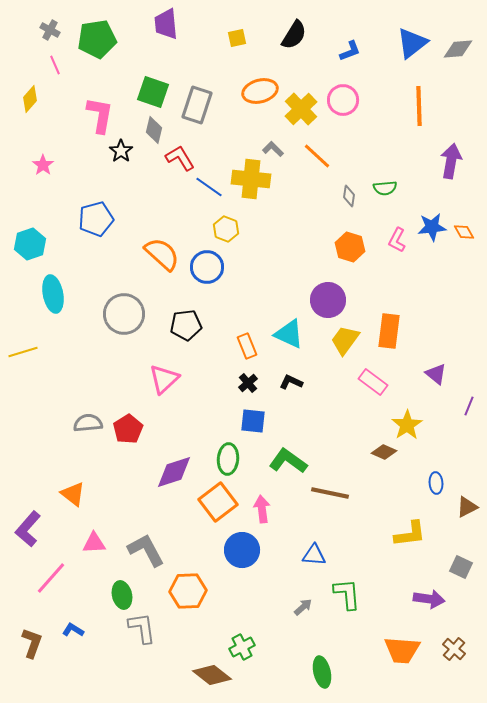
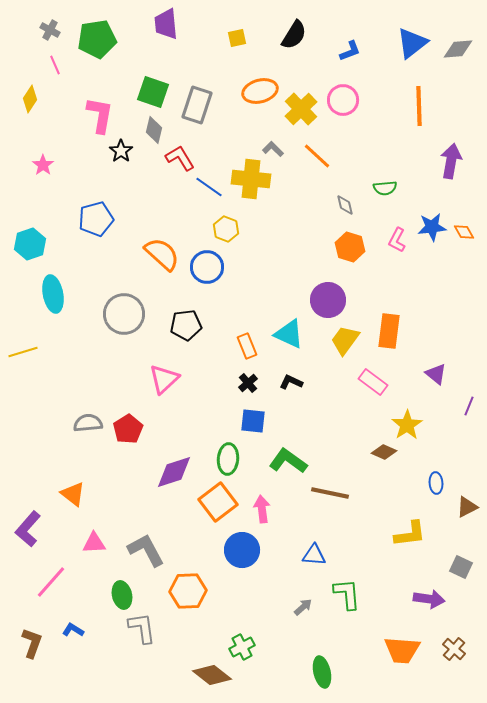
yellow diamond at (30, 99): rotated 8 degrees counterclockwise
gray diamond at (349, 196): moved 4 px left, 9 px down; rotated 20 degrees counterclockwise
pink line at (51, 578): moved 4 px down
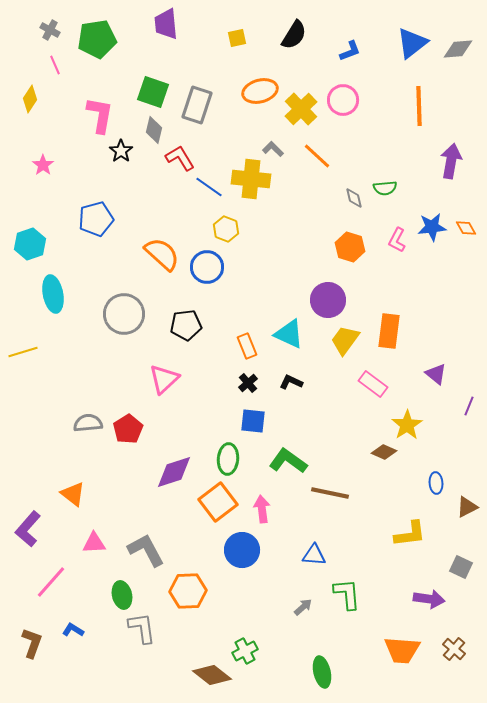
gray diamond at (345, 205): moved 9 px right, 7 px up
orange diamond at (464, 232): moved 2 px right, 4 px up
pink rectangle at (373, 382): moved 2 px down
green cross at (242, 647): moved 3 px right, 4 px down
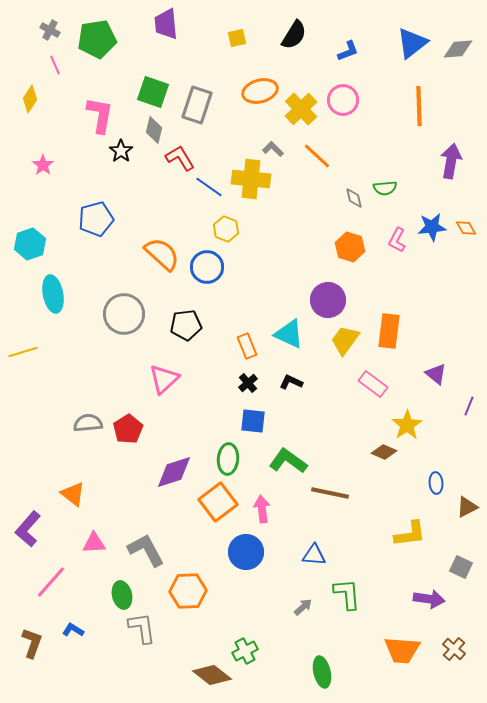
blue L-shape at (350, 51): moved 2 px left
blue circle at (242, 550): moved 4 px right, 2 px down
